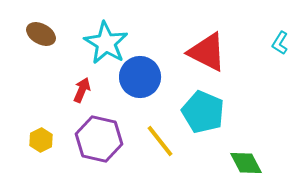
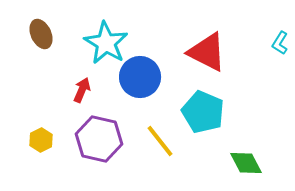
brown ellipse: rotated 36 degrees clockwise
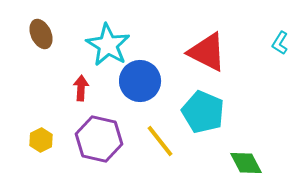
cyan star: moved 2 px right, 2 px down
blue circle: moved 4 px down
red arrow: moved 1 px left, 2 px up; rotated 20 degrees counterclockwise
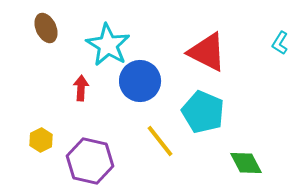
brown ellipse: moved 5 px right, 6 px up
purple hexagon: moved 9 px left, 22 px down
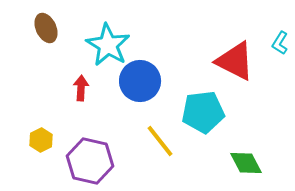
red triangle: moved 28 px right, 9 px down
cyan pentagon: rotated 30 degrees counterclockwise
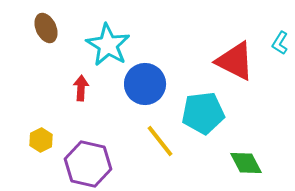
blue circle: moved 5 px right, 3 px down
cyan pentagon: moved 1 px down
purple hexagon: moved 2 px left, 3 px down
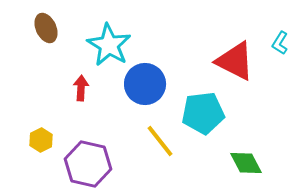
cyan star: moved 1 px right
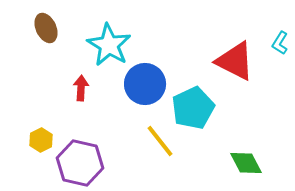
cyan pentagon: moved 10 px left, 5 px up; rotated 18 degrees counterclockwise
purple hexagon: moved 8 px left, 1 px up
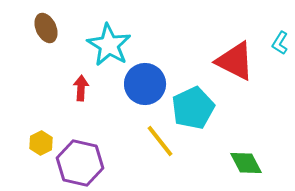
yellow hexagon: moved 3 px down
